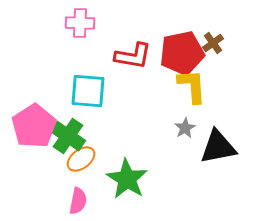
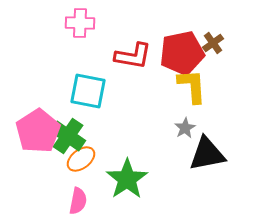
cyan square: rotated 6 degrees clockwise
pink pentagon: moved 4 px right, 5 px down
black triangle: moved 11 px left, 7 px down
green star: rotated 6 degrees clockwise
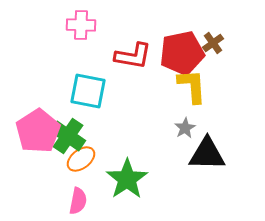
pink cross: moved 1 px right, 2 px down
black triangle: rotated 12 degrees clockwise
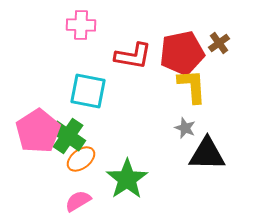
brown cross: moved 6 px right
gray star: rotated 20 degrees counterclockwise
pink semicircle: rotated 132 degrees counterclockwise
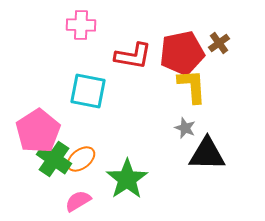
green cross: moved 14 px left, 23 px down
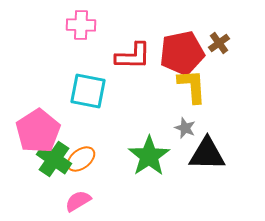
red L-shape: rotated 9 degrees counterclockwise
green star: moved 22 px right, 23 px up
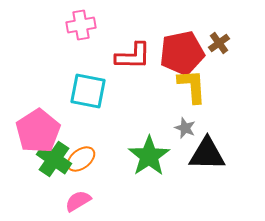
pink cross: rotated 12 degrees counterclockwise
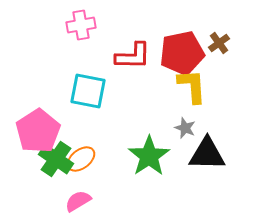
green cross: moved 2 px right
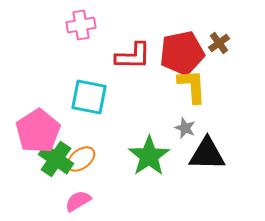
cyan square: moved 1 px right, 6 px down
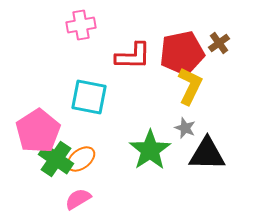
yellow L-shape: moved 2 px left; rotated 30 degrees clockwise
green star: moved 1 px right, 6 px up
pink semicircle: moved 2 px up
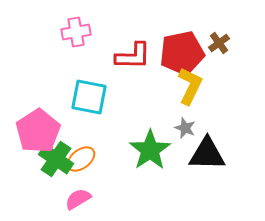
pink cross: moved 5 px left, 7 px down
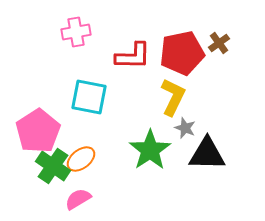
yellow L-shape: moved 17 px left, 11 px down
green cross: moved 3 px left, 7 px down
